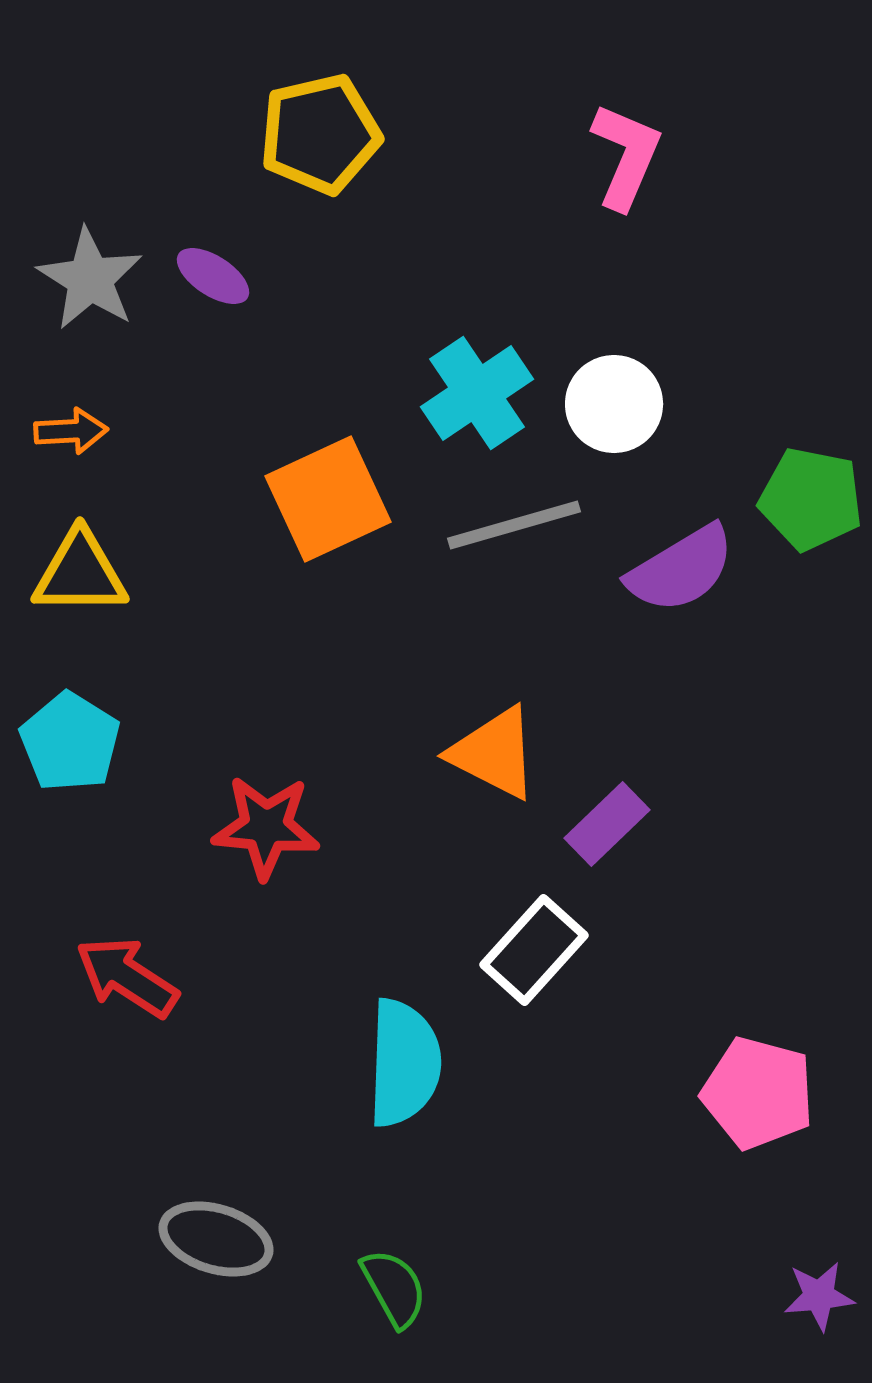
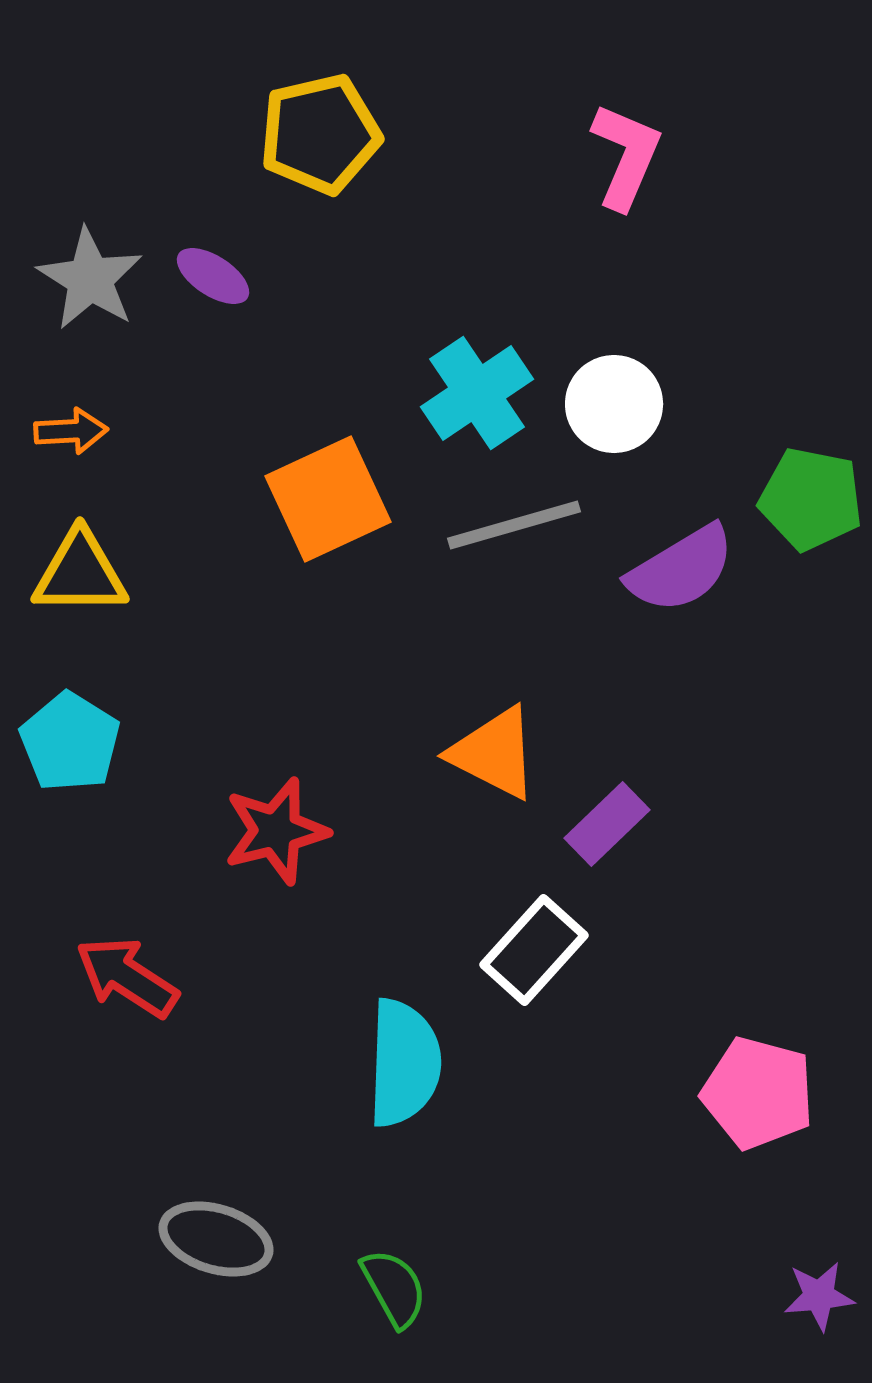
red star: moved 10 px right, 4 px down; rotated 19 degrees counterclockwise
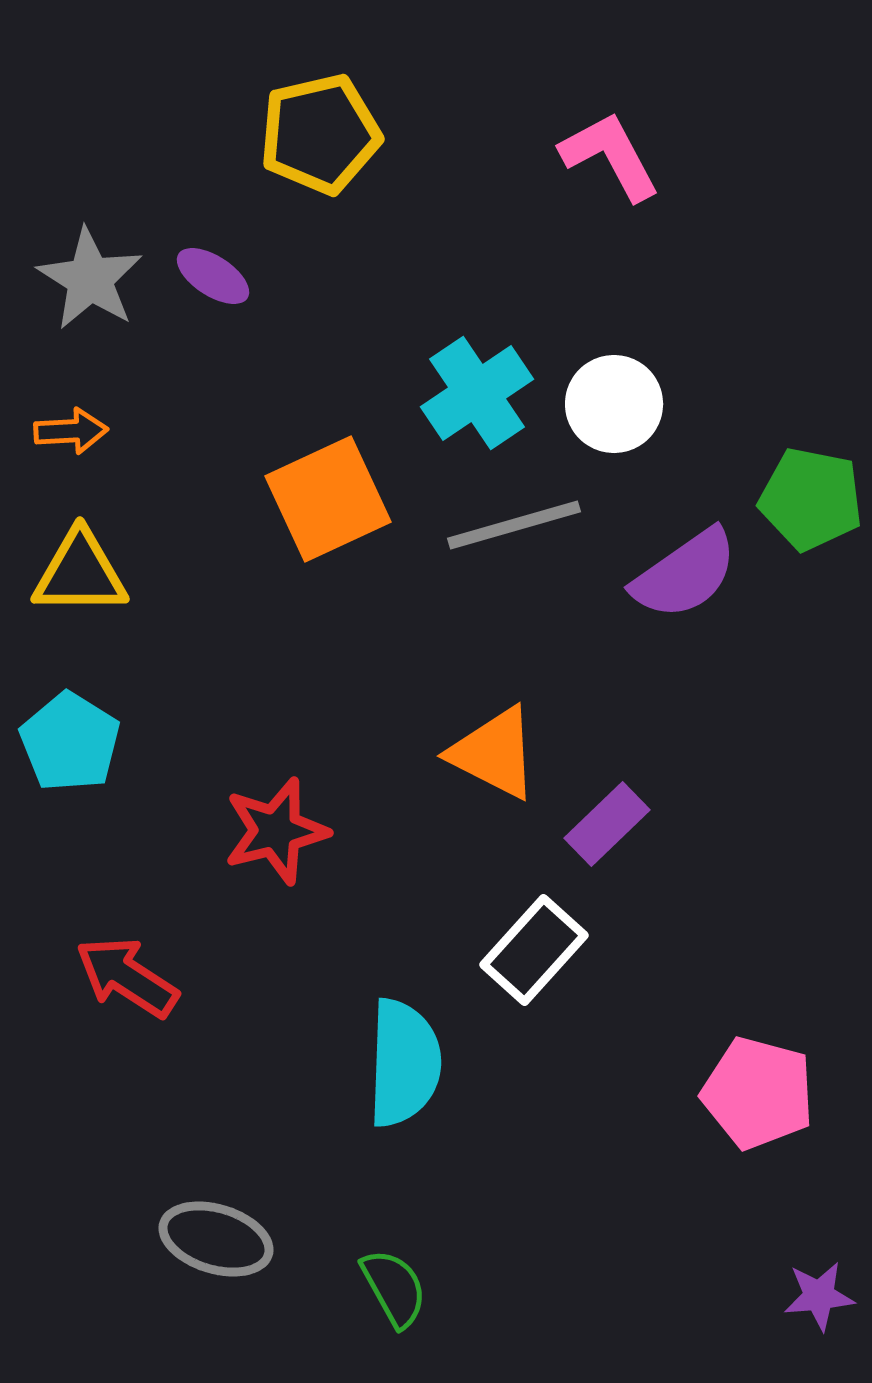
pink L-shape: moved 16 px left; rotated 51 degrees counterclockwise
purple semicircle: moved 4 px right, 5 px down; rotated 4 degrees counterclockwise
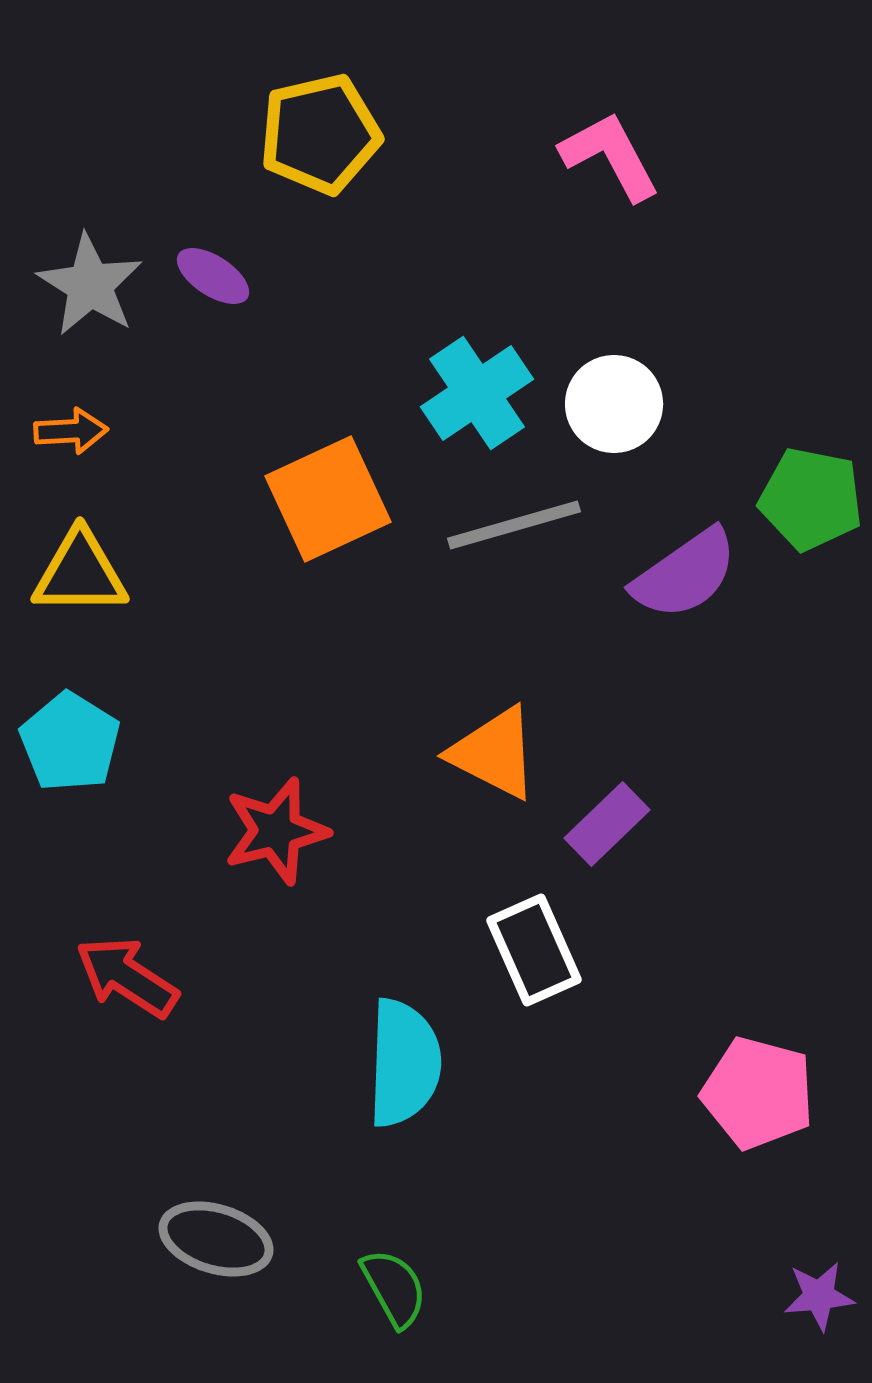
gray star: moved 6 px down
white rectangle: rotated 66 degrees counterclockwise
